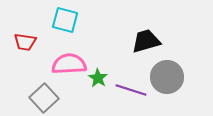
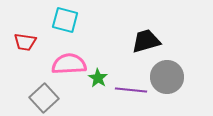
purple line: rotated 12 degrees counterclockwise
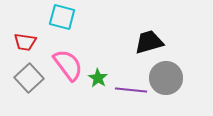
cyan square: moved 3 px left, 3 px up
black trapezoid: moved 3 px right, 1 px down
pink semicircle: moved 1 px left, 1 px down; rotated 56 degrees clockwise
gray circle: moved 1 px left, 1 px down
gray square: moved 15 px left, 20 px up
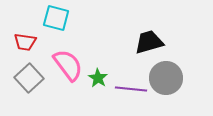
cyan square: moved 6 px left, 1 px down
purple line: moved 1 px up
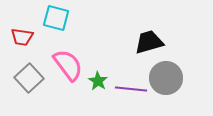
red trapezoid: moved 3 px left, 5 px up
green star: moved 3 px down
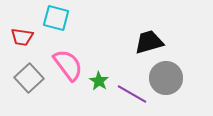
green star: moved 1 px right
purple line: moved 1 px right, 5 px down; rotated 24 degrees clockwise
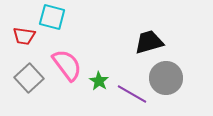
cyan square: moved 4 px left, 1 px up
red trapezoid: moved 2 px right, 1 px up
pink semicircle: moved 1 px left
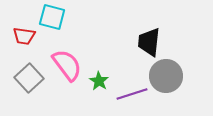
black trapezoid: rotated 68 degrees counterclockwise
gray circle: moved 2 px up
purple line: rotated 48 degrees counterclockwise
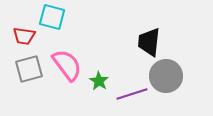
gray square: moved 9 px up; rotated 28 degrees clockwise
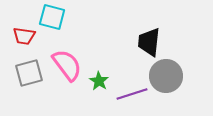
gray square: moved 4 px down
